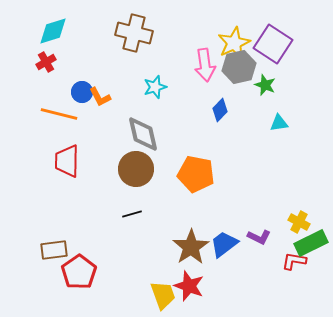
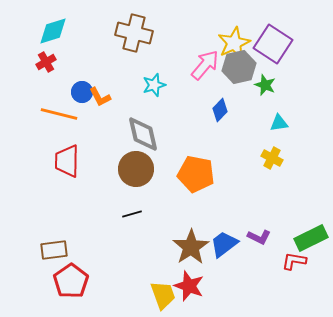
pink arrow: rotated 132 degrees counterclockwise
cyan star: moved 1 px left, 2 px up
yellow cross: moved 27 px left, 64 px up
green rectangle: moved 5 px up
red pentagon: moved 8 px left, 9 px down
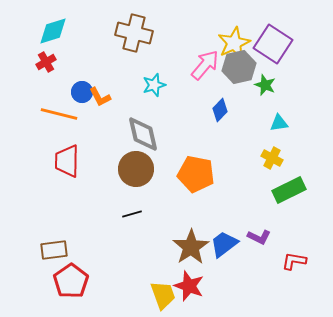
green rectangle: moved 22 px left, 48 px up
